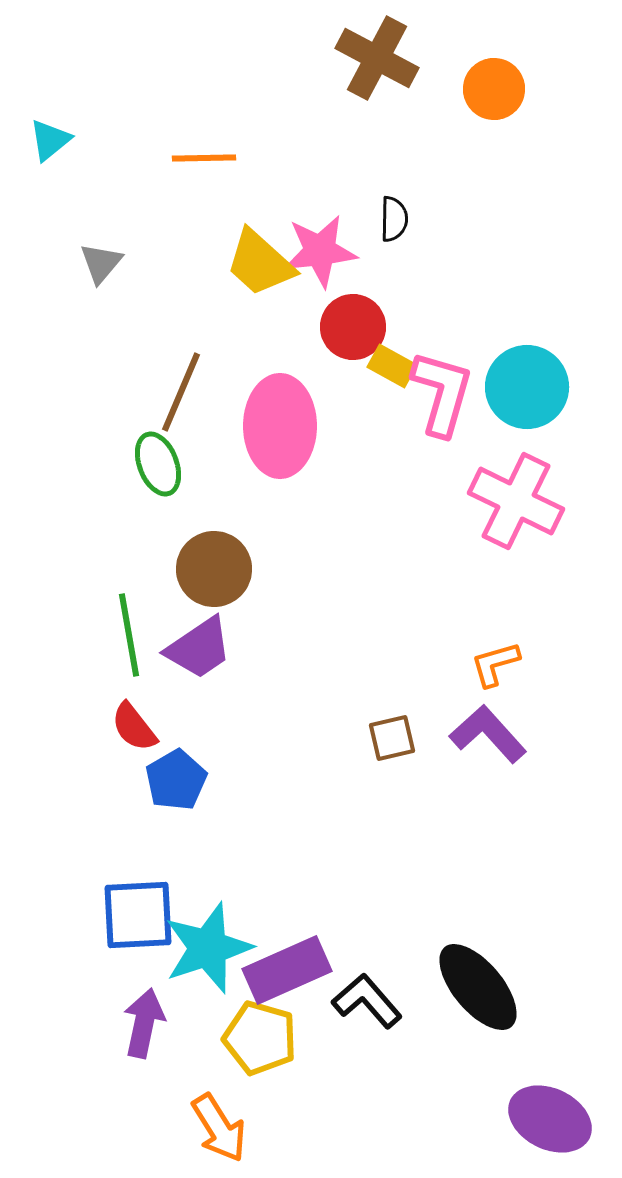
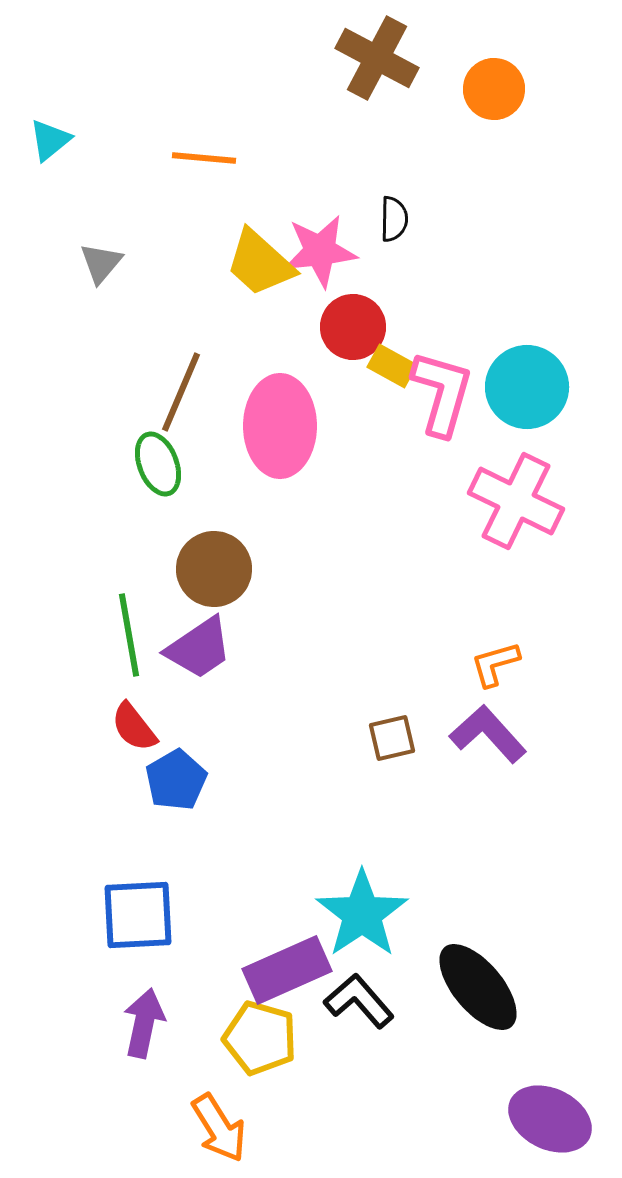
orange line: rotated 6 degrees clockwise
cyan star: moved 154 px right, 34 px up; rotated 16 degrees counterclockwise
black L-shape: moved 8 px left
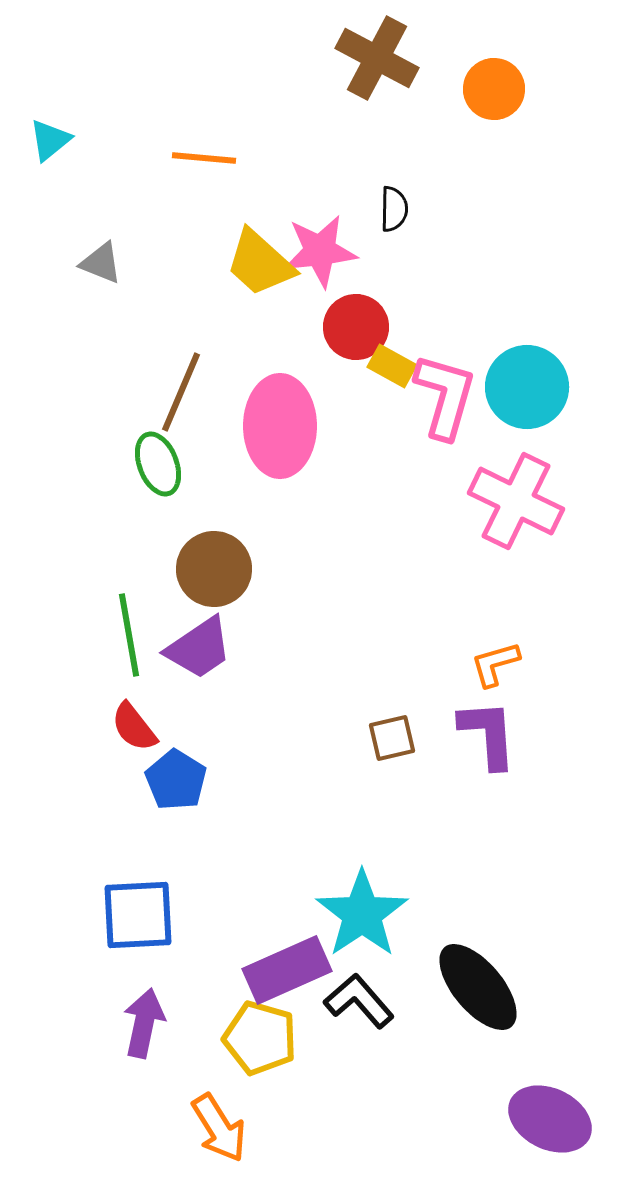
black semicircle: moved 10 px up
gray triangle: rotated 48 degrees counterclockwise
red circle: moved 3 px right
pink L-shape: moved 3 px right, 3 px down
purple L-shape: rotated 38 degrees clockwise
blue pentagon: rotated 10 degrees counterclockwise
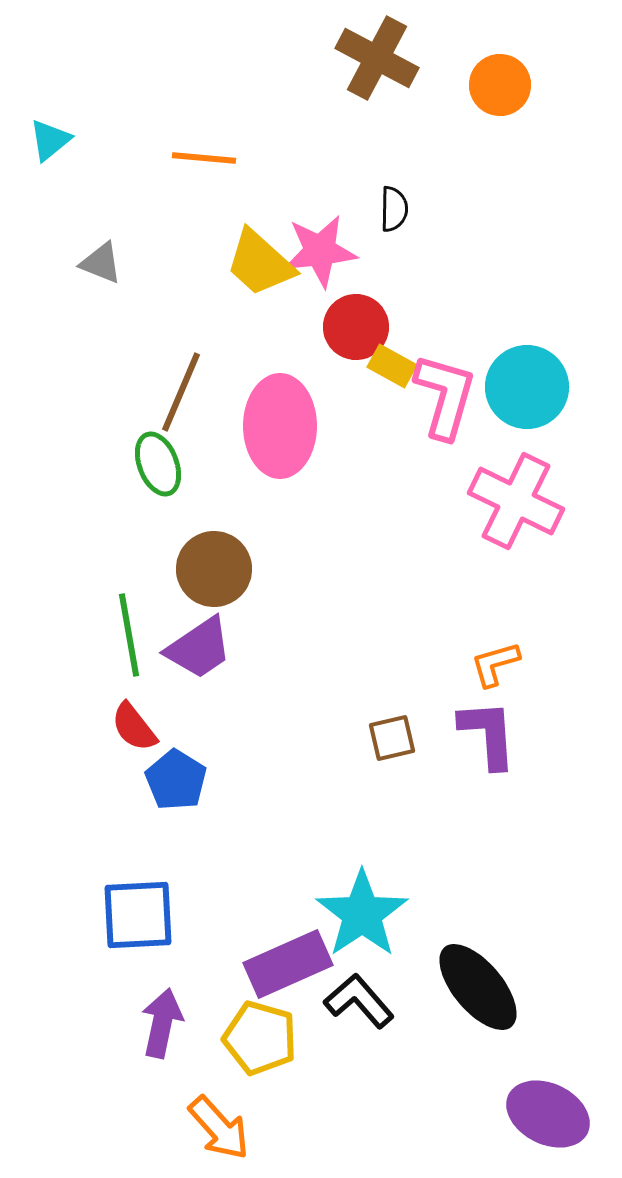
orange circle: moved 6 px right, 4 px up
purple rectangle: moved 1 px right, 6 px up
purple arrow: moved 18 px right
purple ellipse: moved 2 px left, 5 px up
orange arrow: rotated 10 degrees counterclockwise
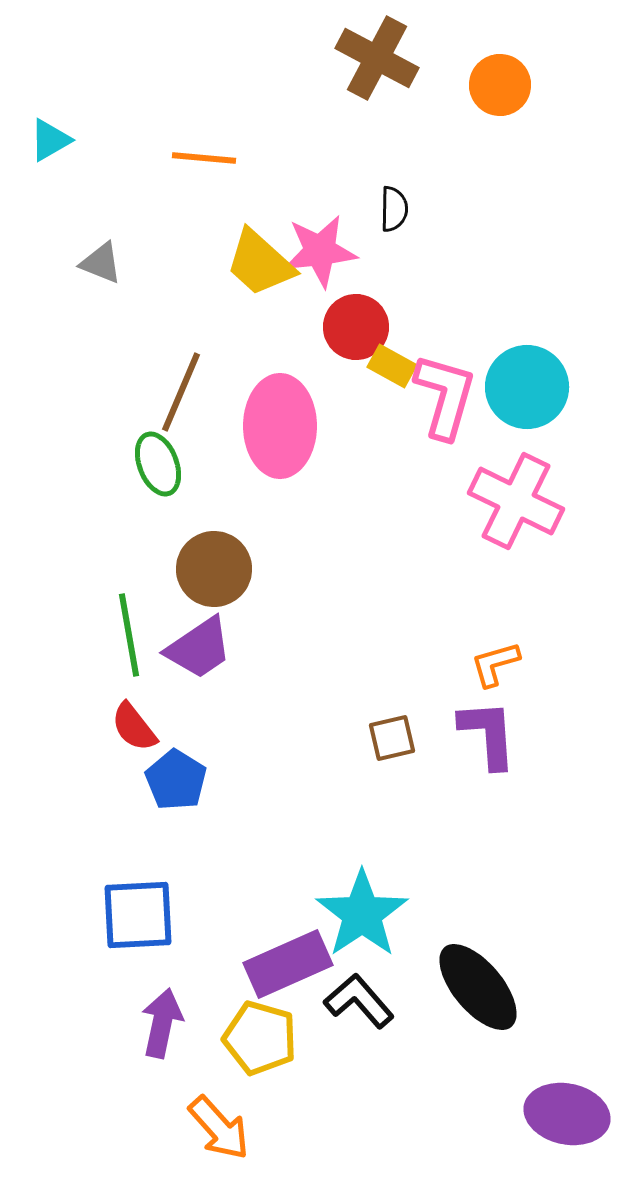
cyan triangle: rotated 9 degrees clockwise
purple ellipse: moved 19 px right; rotated 14 degrees counterclockwise
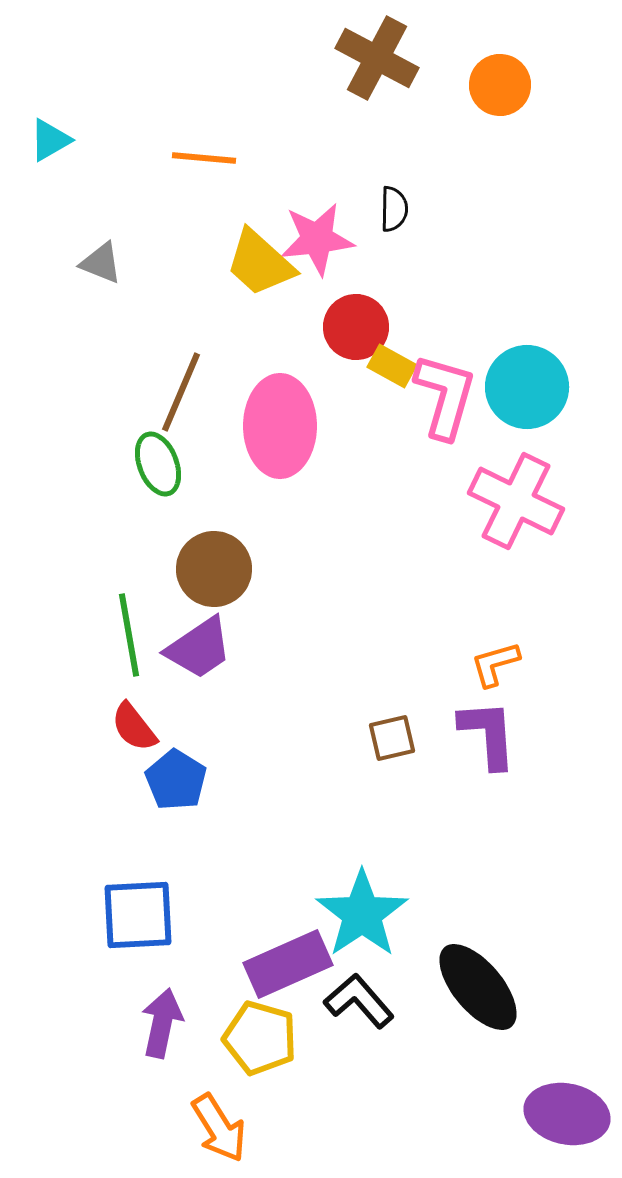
pink star: moved 3 px left, 12 px up
orange arrow: rotated 10 degrees clockwise
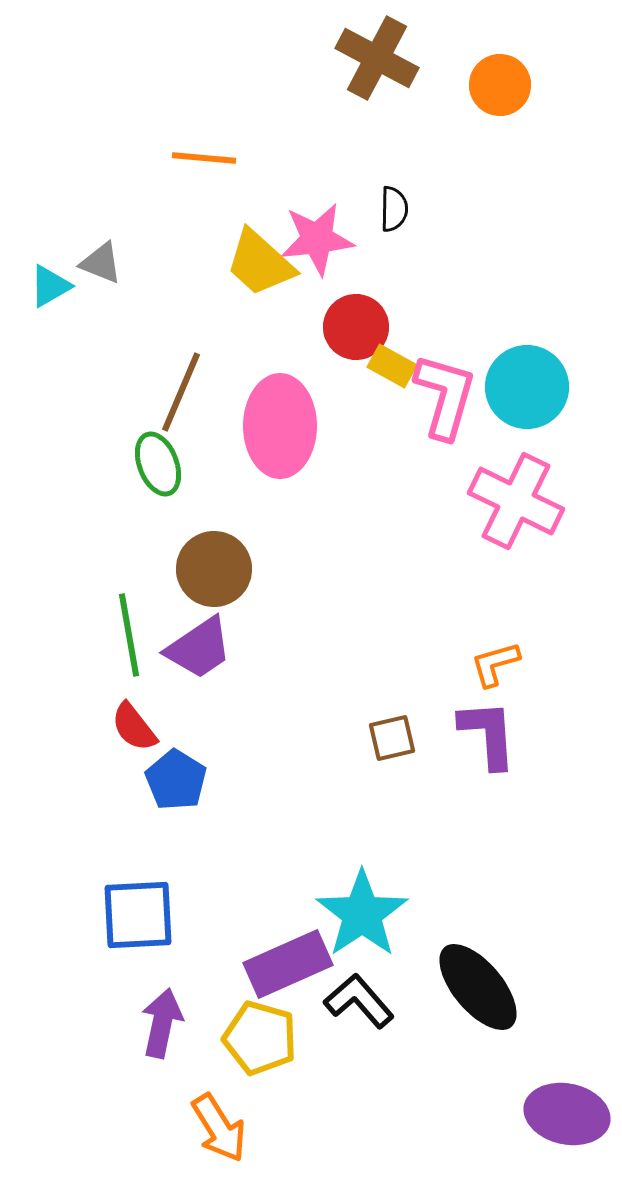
cyan triangle: moved 146 px down
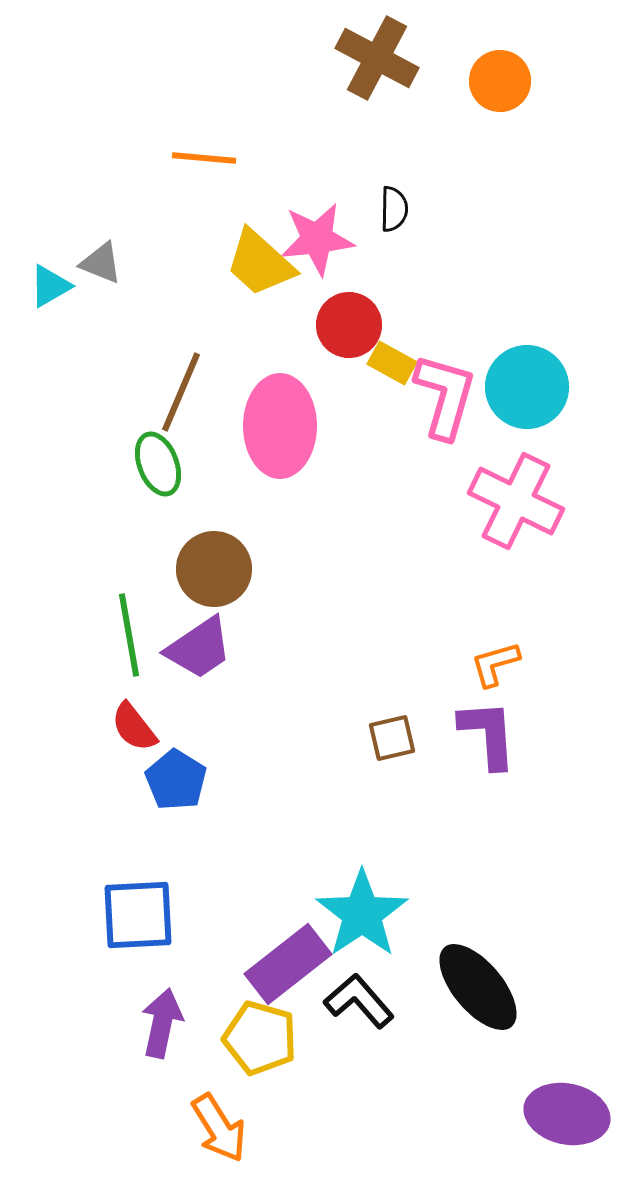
orange circle: moved 4 px up
red circle: moved 7 px left, 2 px up
yellow rectangle: moved 3 px up
purple rectangle: rotated 14 degrees counterclockwise
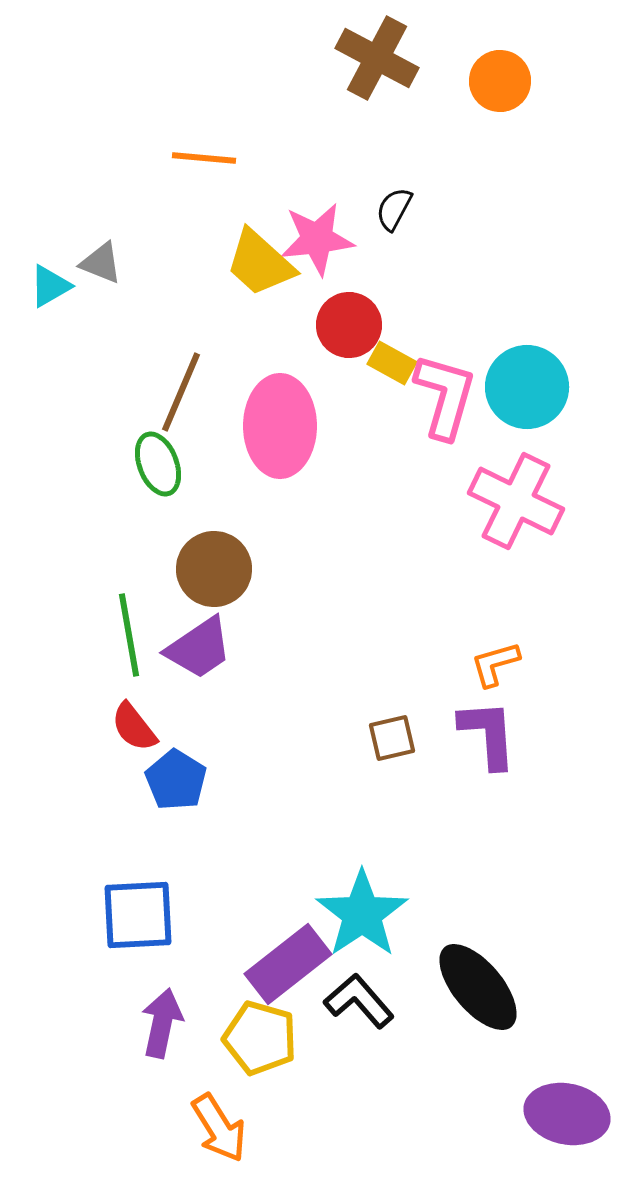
black semicircle: rotated 153 degrees counterclockwise
